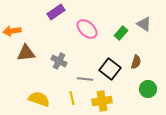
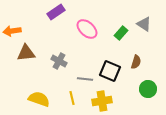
black square: moved 2 px down; rotated 15 degrees counterclockwise
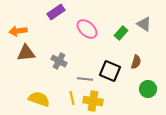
orange arrow: moved 6 px right
yellow cross: moved 9 px left; rotated 18 degrees clockwise
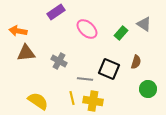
orange arrow: rotated 18 degrees clockwise
black square: moved 1 px left, 2 px up
yellow semicircle: moved 1 px left, 2 px down; rotated 15 degrees clockwise
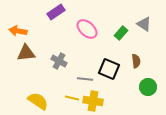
brown semicircle: moved 1 px up; rotated 24 degrees counterclockwise
green circle: moved 2 px up
yellow line: rotated 64 degrees counterclockwise
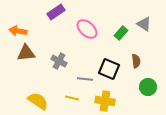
yellow cross: moved 12 px right
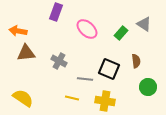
purple rectangle: rotated 36 degrees counterclockwise
yellow semicircle: moved 15 px left, 3 px up
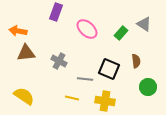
yellow semicircle: moved 1 px right, 2 px up
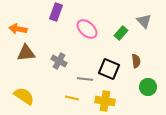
gray triangle: moved 3 px up; rotated 14 degrees clockwise
orange arrow: moved 2 px up
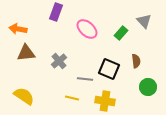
gray cross: rotated 21 degrees clockwise
